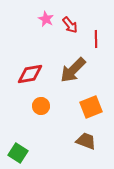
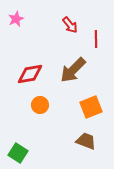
pink star: moved 30 px left; rotated 21 degrees clockwise
orange circle: moved 1 px left, 1 px up
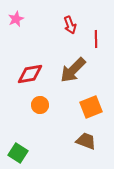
red arrow: rotated 18 degrees clockwise
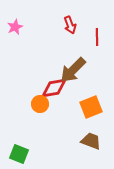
pink star: moved 1 px left, 8 px down
red line: moved 1 px right, 2 px up
red diamond: moved 24 px right, 14 px down
orange circle: moved 1 px up
brown trapezoid: moved 5 px right
green square: moved 1 px right, 1 px down; rotated 12 degrees counterclockwise
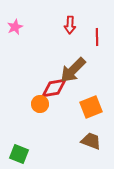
red arrow: rotated 24 degrees clockwise
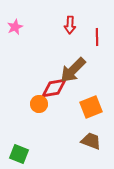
orange circle: moved 1 px left
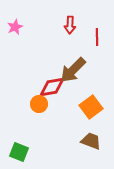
red diamond: moved 2 px left, 1 px up
orange square: rotated 15 degrees counterclockwise
green square: moved 2 px up
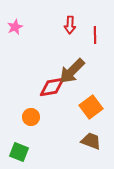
red line: moved 2 px left, 2 px up
brown arrow: moved 1 px left, 1 px down
orange circle: moved 8 px left, 13 px down
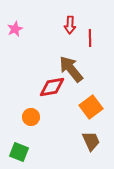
pink star: moved 2 px down
red line: moved 5 px left, 3 px down
brown arrow: moved 1 px left, 2 px up; rotated 96 degrees clockwise
brown trapezoid: rotated 45 degrees clockwise
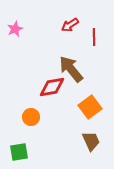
red arrow: rotated 54 degrees clockwise
red line: moved 4 px right, 1 px up
orange square: moved 1 px left
green square: rotated 30 degrees counterclockwise
